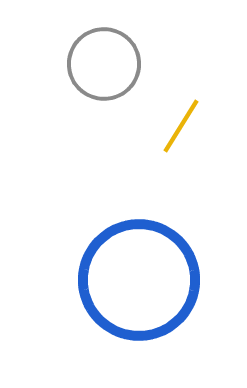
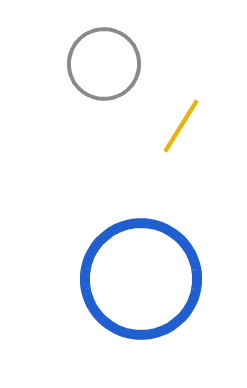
blue circle: moved 2 px right, 1 px up
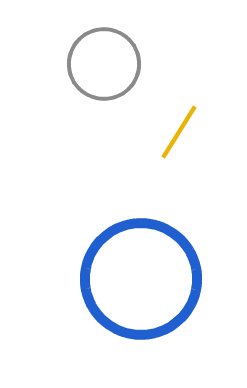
yellow line: moved 2 px left, 6 px down
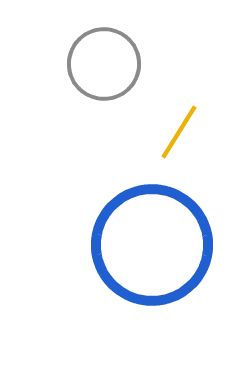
blue circle: moved 11 px right, 34 px up
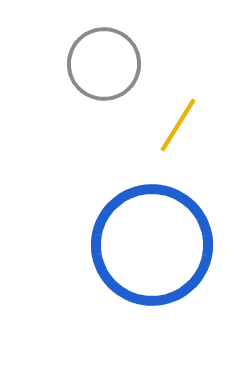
yellow line: moved 1 px left, 7 px up
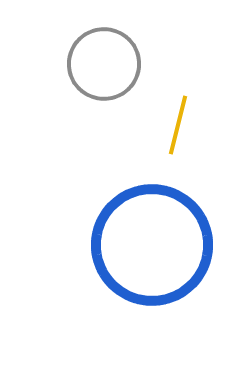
yellow line: rotated 18 degrees counterclockwise
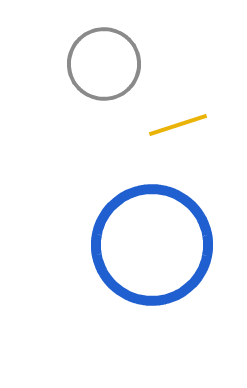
yellow line: rotated 58 degrees clockwise
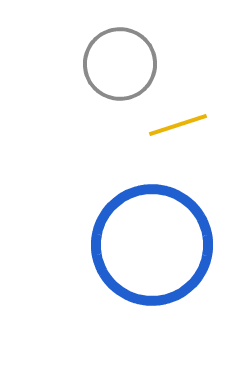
gray circle: moved 16 px right
